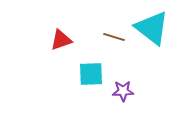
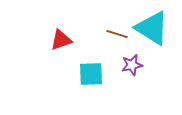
cyan triangle: rotated 6 degrees counterclockwise
brown line: moved 3 px right, 3 px up
purple star: moved 9 px right, 26 px up; rotated 10 degrees counterclockwise
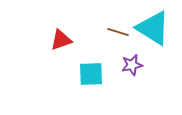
cyan triangle: moved 1 px right
brown line: moved 1 px right, 2 px up
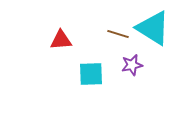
brown line: moved 2 px down
red triangle: rotated 15 degrees clockwise
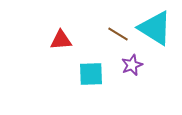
cyan triangle: moved 2 px right
brown line: rotated 15 degrees clockwise
purple star: rotated 10 degrees counterclockwise
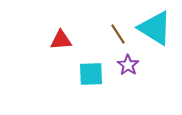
brown line: rotated 25 degrees clockwise
purple star: moved 4 px left; rotated 15 degrees counterclockwise
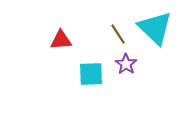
cyan triangle: rotated 12 degrees clockwise
purple star: moved 2 px left, 1 px up
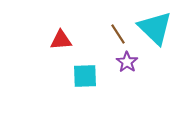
purple star: moved 1 px right, 2 px up
cyan square: moved 6 px left, 2 px down
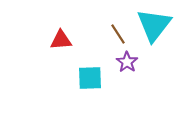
cyan triangle: moved 1 px left, 3 px up; rotated 24 degrees clockwise
cyan square: moved 5 px right, 2 px down
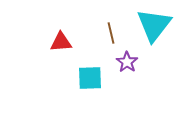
brown line: moved 7 px left, 1 px up; rotated 20 degrees clockwise
red triangle: moved 2 px down
